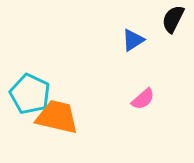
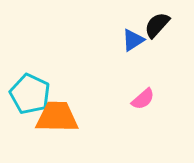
black semicircle: moved 16 px left, 6 px down; rotated 16 degrees clockwise
orange trapezoid: rotated 12 degrees counterclockwise
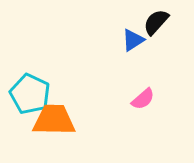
black semicircle: moved 1 px left, 3 px up
orange trapezoid: moved 3 px left, 3 px down
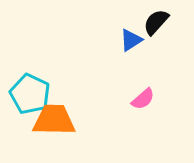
blue triangle: moved 2 px left
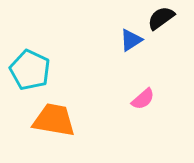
black semicircle: moved 5 px right, 4 px up; rotated 12 degrees clockwise
cyan pentagon: moved 24 px up
orange trapezoid: rotated 9 degrees clockwise
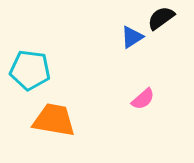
blue triangle: moved 1 px right, 3 px up
cyan pentagon: rotated 18 degrees counterclockwise
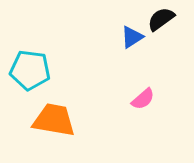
black semicircle: moved 1 px down
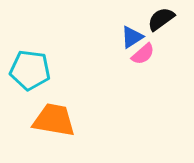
pink semicircle: moved 45 px up
